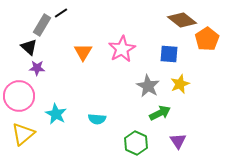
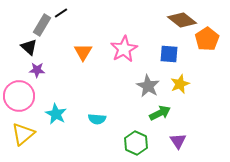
pink star: moved 2 px right
purple star: moved 2 px down
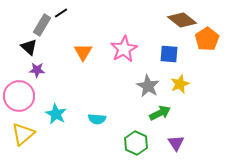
purple triangle: moved 2 px left, 2 px down
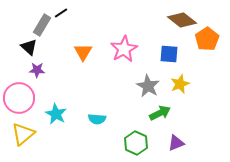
pink circle: moved 2 px down
purple triangle: rotated 42 degrees clockwise
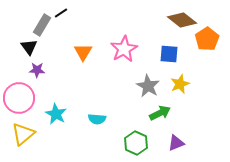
black triangle: rotated 12 degrees clockwise
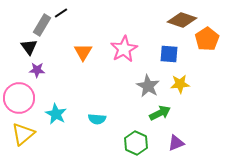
brown diamond: rotated 20 degrees counterclockwise
yellow star: rotated 18 degrees clockwise
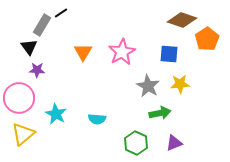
pink star: moved 2 px left, 3 px down
green arrow: rotated 15 degrees clockwise
purple triangle: moved 2 px left
